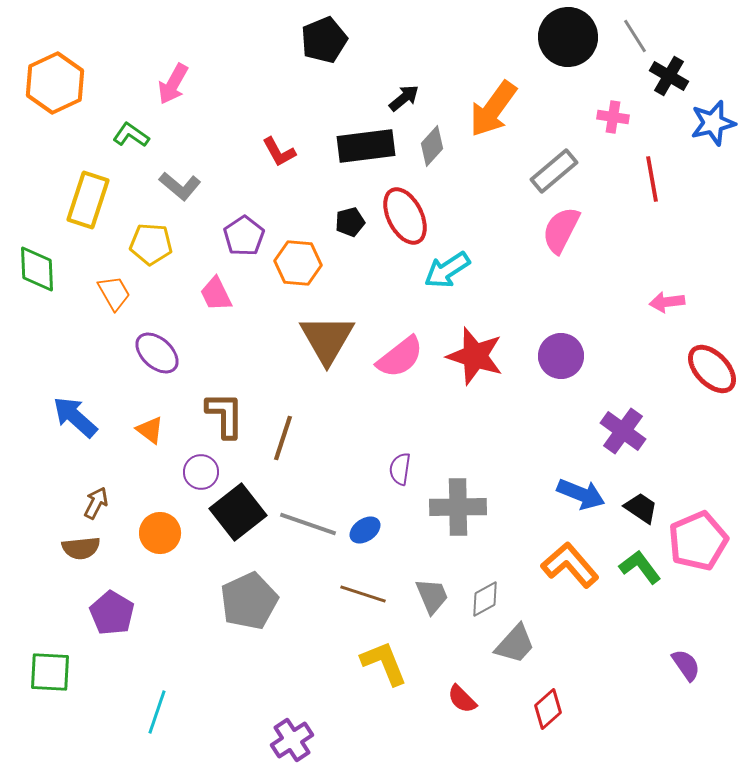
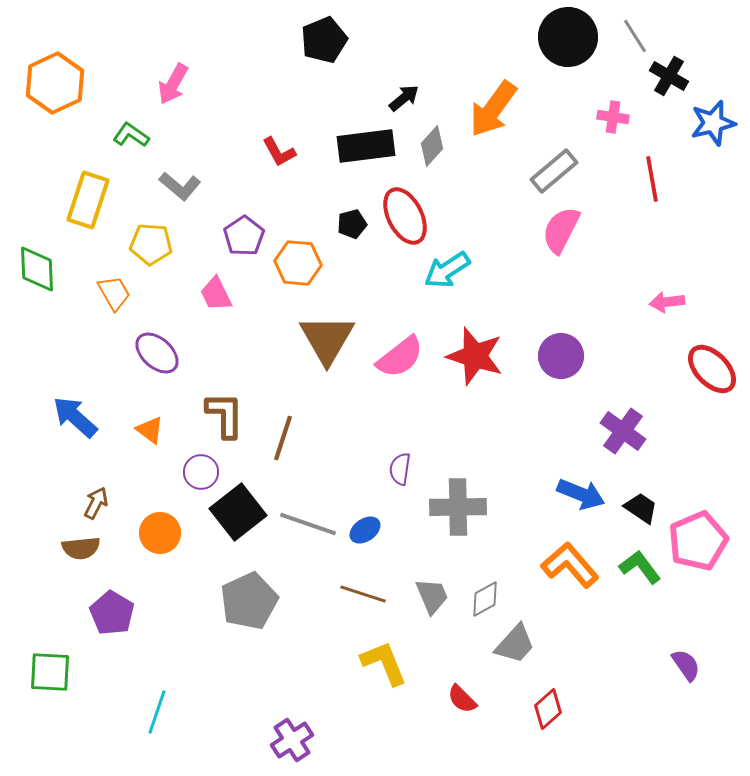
black pentagon at (350, 222): moved 2 px right, 2 px down
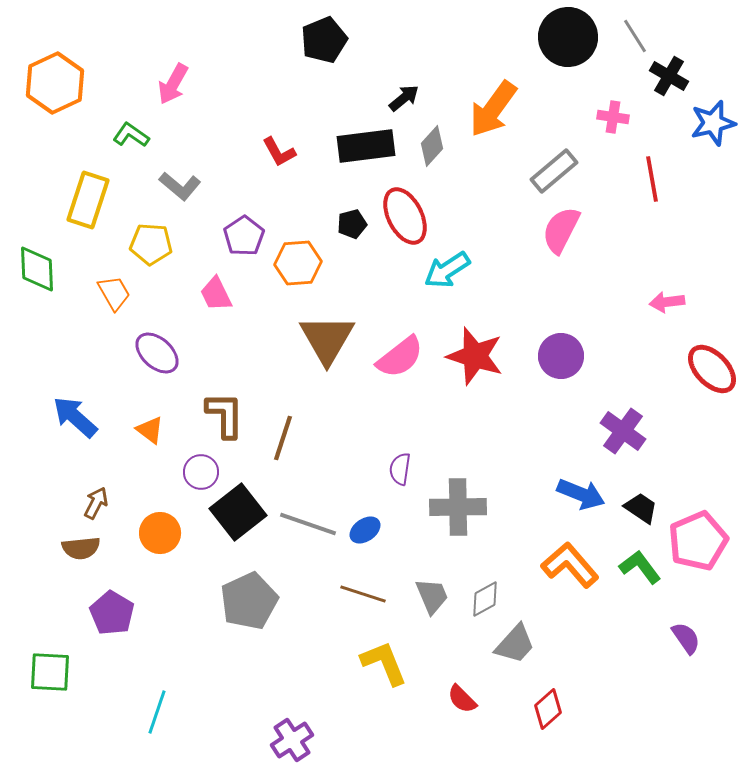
orange hexagon at (298, 263): rotated 9 degrees counterclockwise
purple semicircle at (686, 665): moved 27 px up
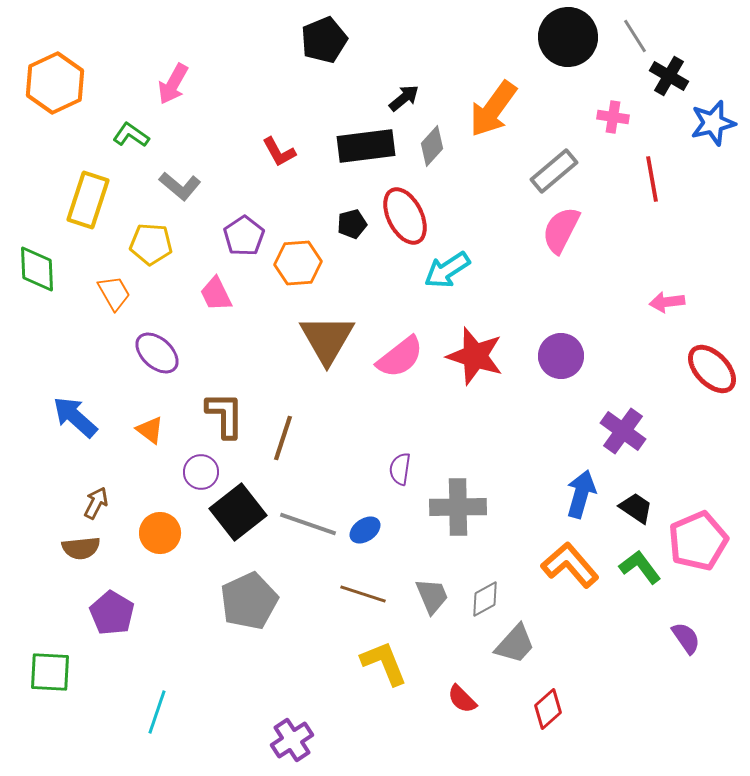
blue arrow at (581, 494): rotated 96 degrees counterclockwise
black trapezoid at (641, 508): moved 5 px left
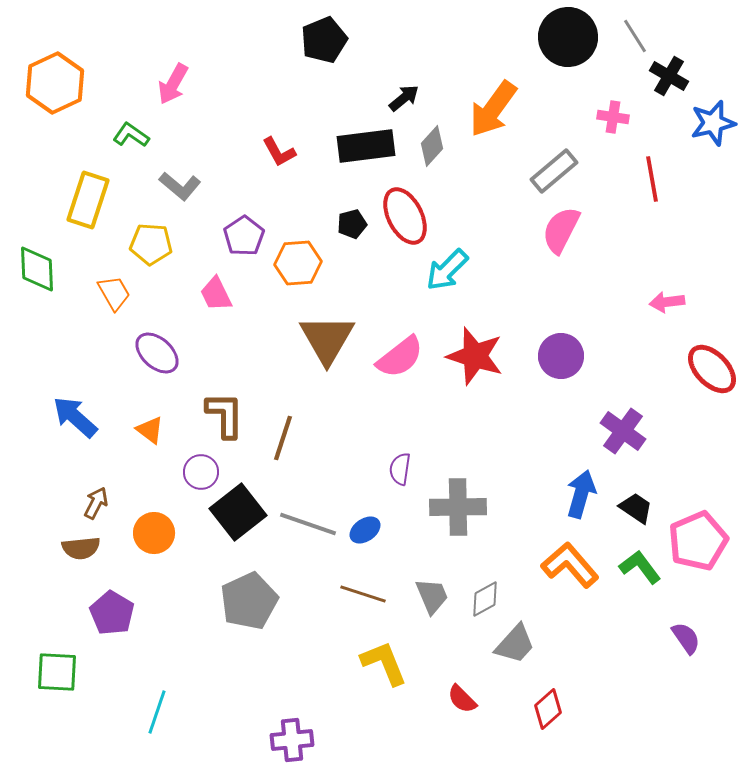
cyan arrow at (447, 270): rotated 12 degrees counterclockwise
orange circle at (160, 533): moved 6 px left
green square at (50, 672): moved 7 px right
purple cross at (292, 740): rotated 27 degrees clockwise
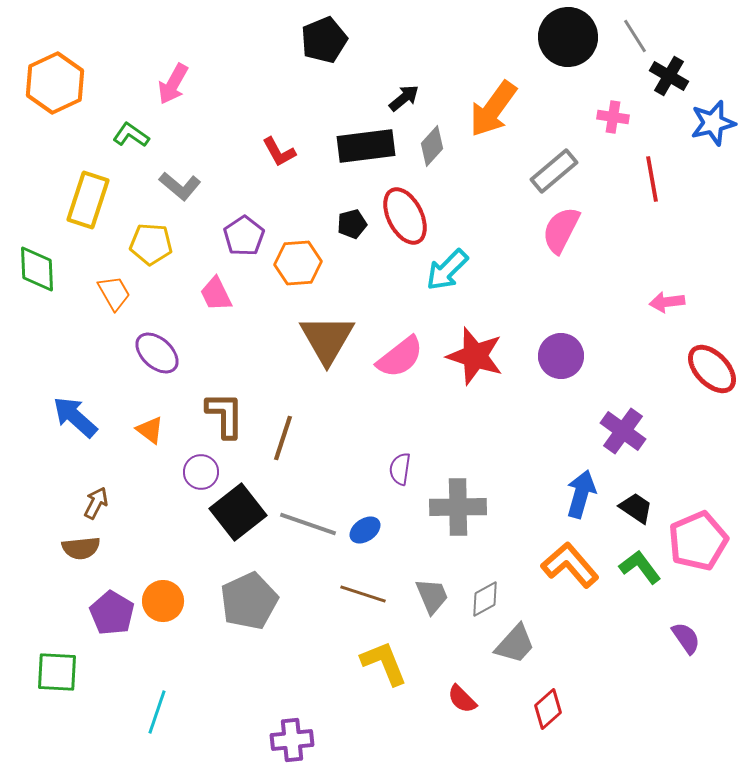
orange circle at (154, 533): moved 9 px right, 68 px down
